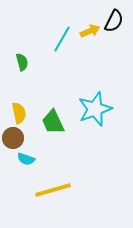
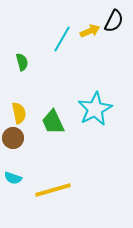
cyan star: rotated 8 degrees counterclockwise
cyan semicircle: moved 13 px left, 19 px down
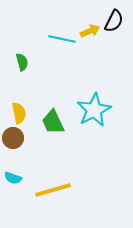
cyan line: rotated 72 degrees clockwise
cyan star: moved 1 px left, 1 px down
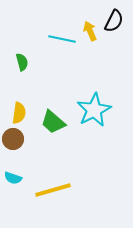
yellow arrow: rotated 90 degrees counterclockwise
yellow semicircle: rotated 20 degrees clockwise
green trapezoid: rotated 24 degrees counterclockwise
brown circle: moved 1 px down
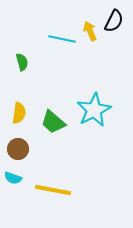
brown circle: moved 5 px right, 10 px down
yellow line: rotated 27 degrees clockwise
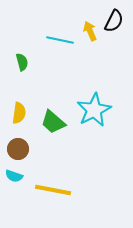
cyan line: moved 2 px left, 1 px down
cyan semicircle: moved 1 px right, 2 px up
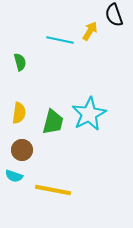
black semicircle: moved 6 px up; rotated 135 degrees clockwise
yellow arrow: rotated 54 degrees clockwise
green semicircle: moved 2 px left
cyan star: moved 5 px left, 4 px down
green trapezoid: rotated 116 degrees counterclockwise
brown circle: moved 4 px right, 1 px down
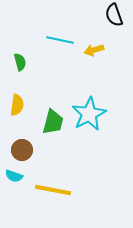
yellow arrow: moved 4 px right, 19 px down; rotated 138 degrees counterclockwise
yellow semicircle: moved 2 px left, 8 px up
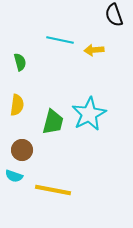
yellow arrow: rotated 12 degrees clockwise
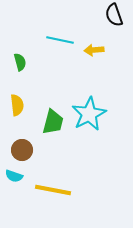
yellow semicircle: rotated 15 degrees counterclockwise
